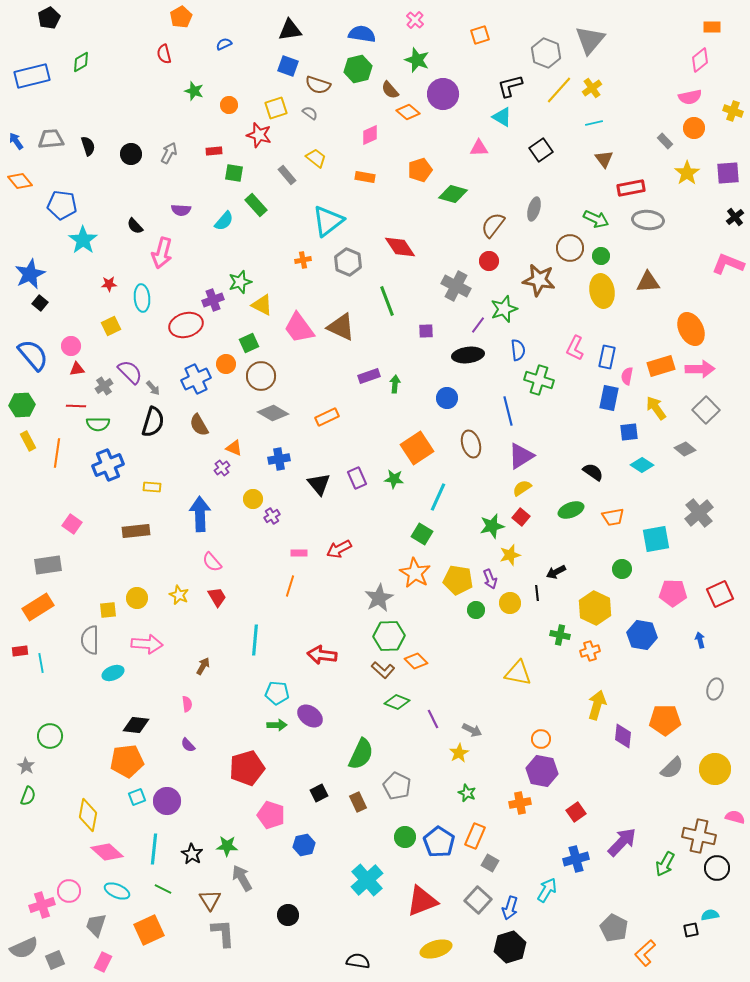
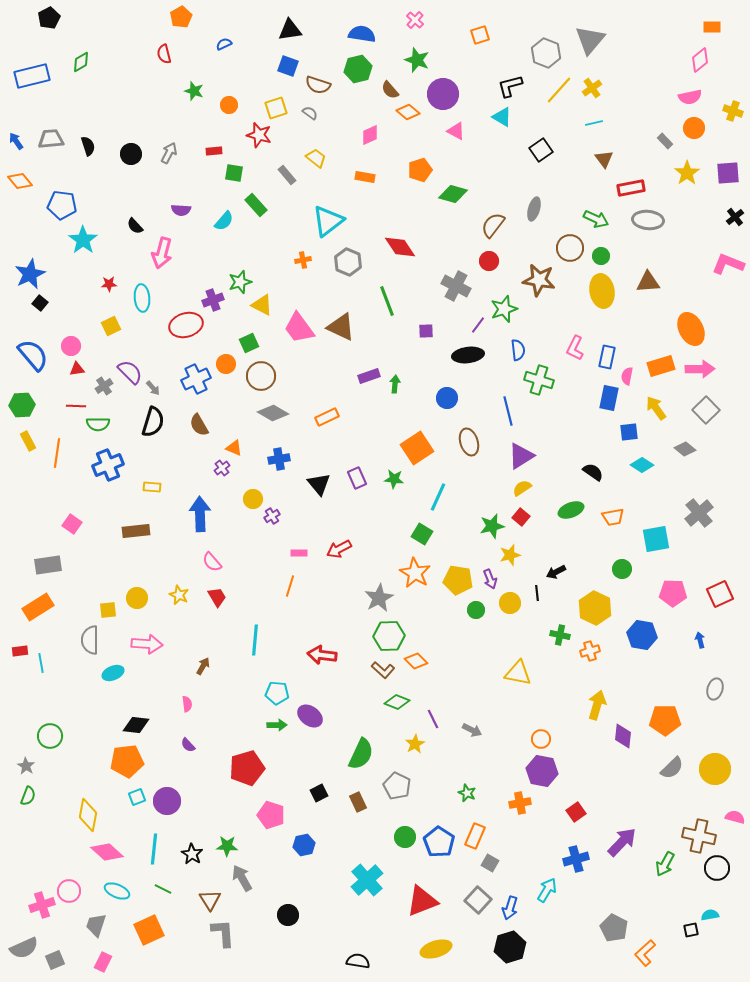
pink triangle at (479, 148): moved 23 px left, 17 px up; rotated 30 degrees clockwise
brown ellipse at (471, 444): moved 2 px left, 2 px up
yellow star at (459, 753): moved 44 px left, 9 px up
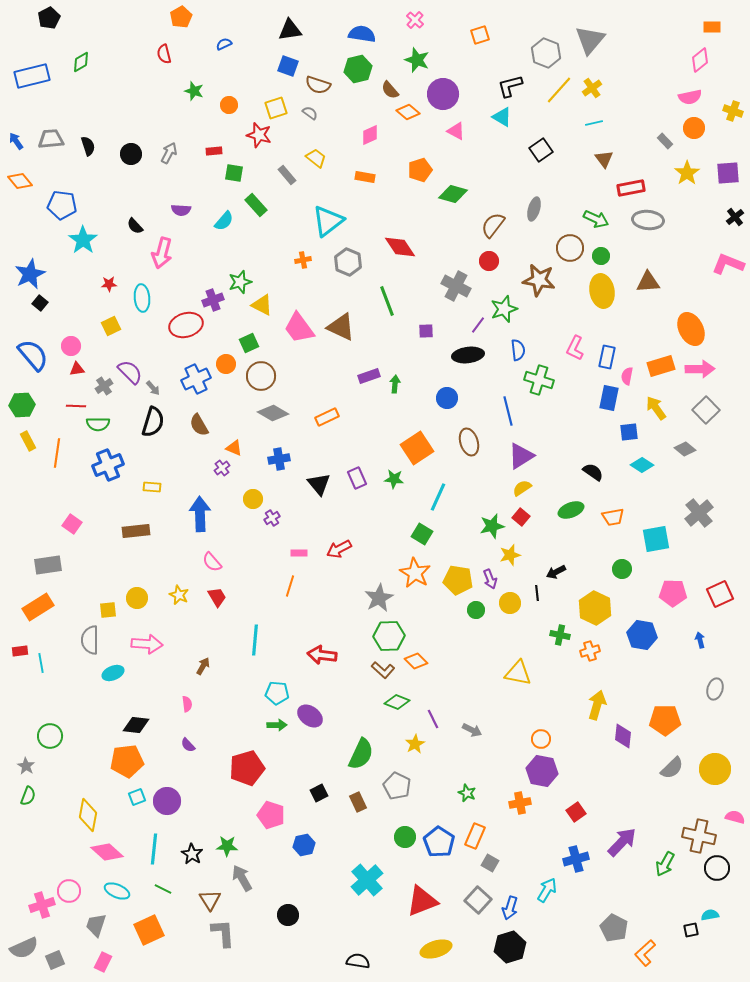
purple cross at (272, 516): moved 2 px down
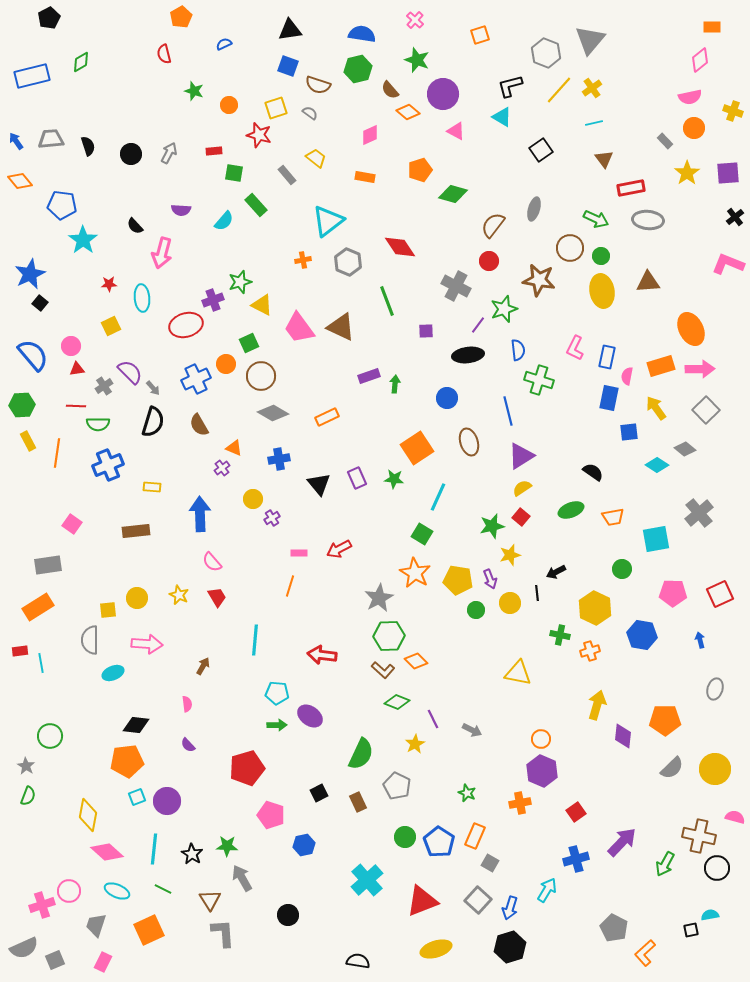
cyan diamond at (642, 465): moved 15 px right
purple hexagon at (542, 771): rotated 12 degrees clockwise
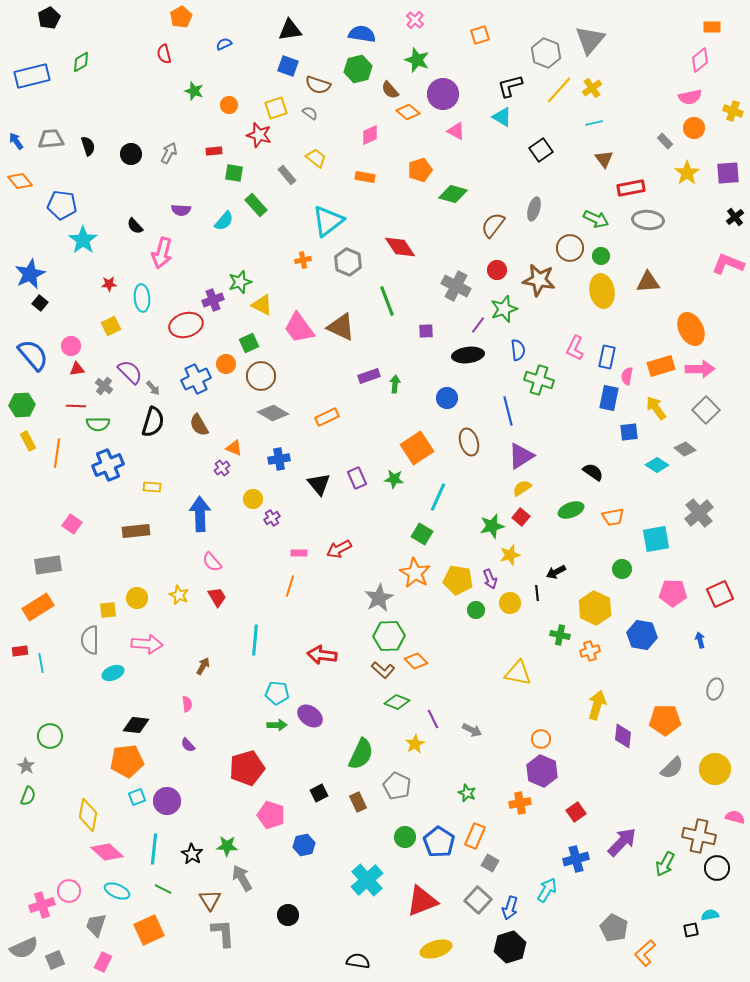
red circle at (489, 261): moved 8 px right, 9 px down
gray cross at (104, 386): rotated 18 degrees counterclockwise
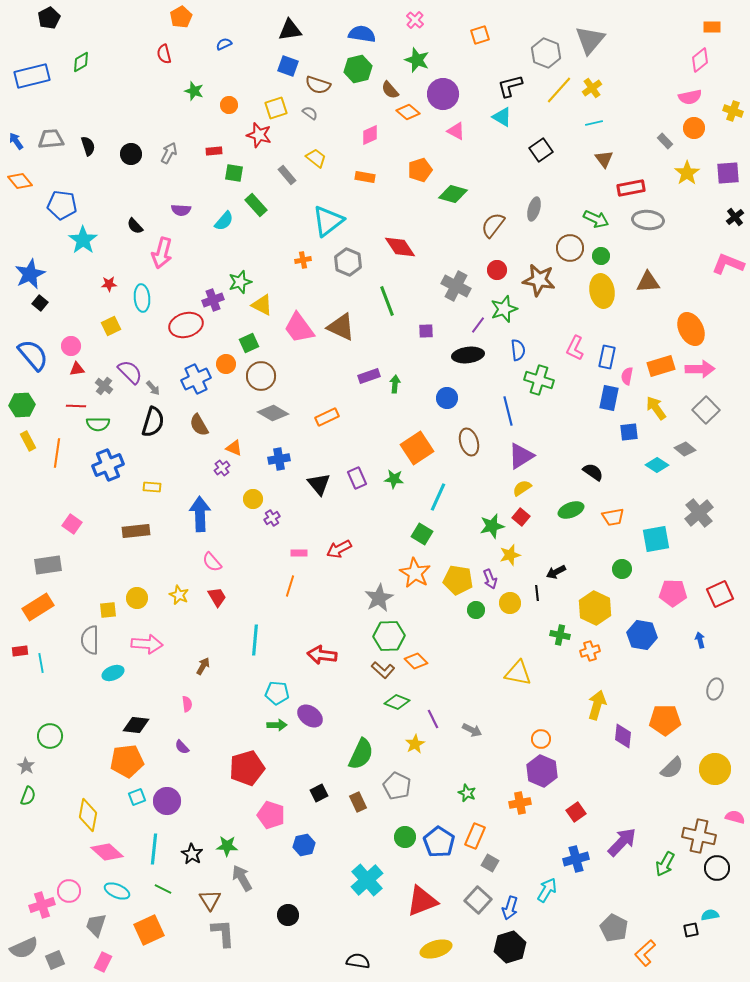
purple semicircle at (188, 745): moved 6 px left, 2 px down
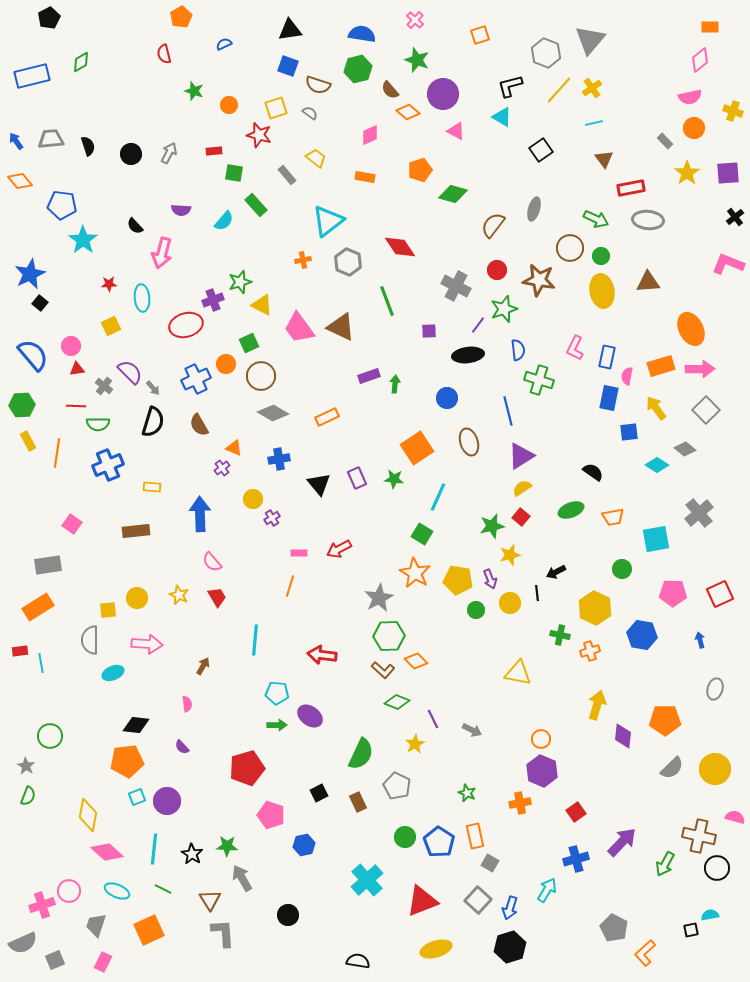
orange rectangle at (712, 27): moved 2 px left
purple square at (426, 331): moved 3 px right
orange rectangle at (475, 836): rotated 35 degrees counterclockwise
gray semicircle at (24, 948): moved 1 px left, 5 px up
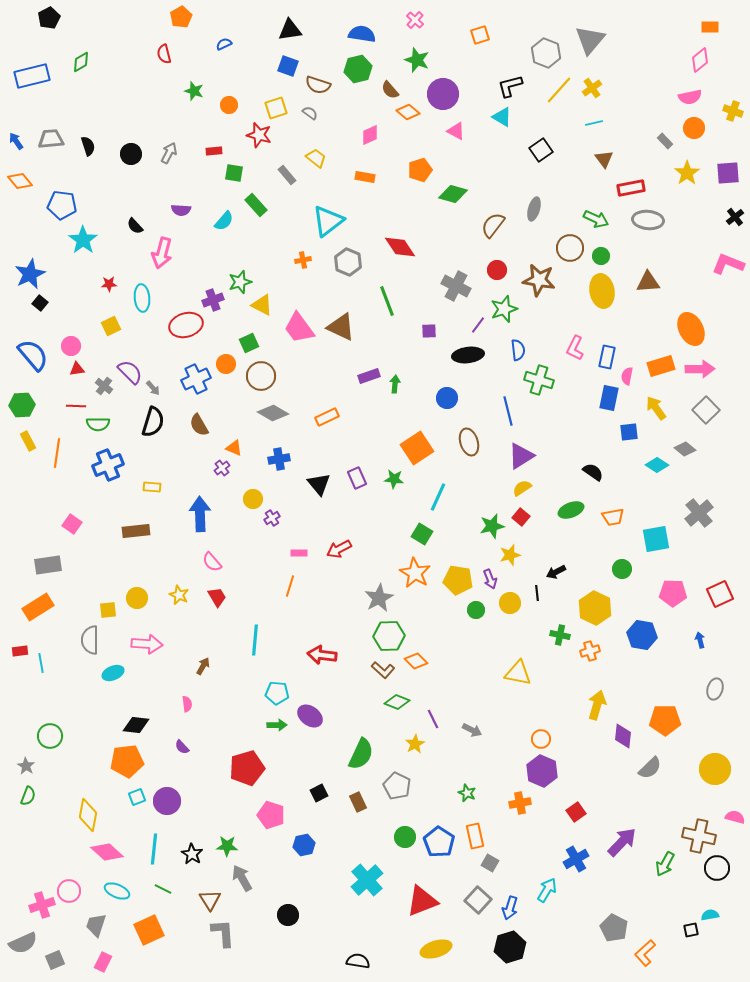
gray semicircle at (672, 768): moved 22 px left
blue cross at (576, 859): rotated 15 degrees counterclockwise
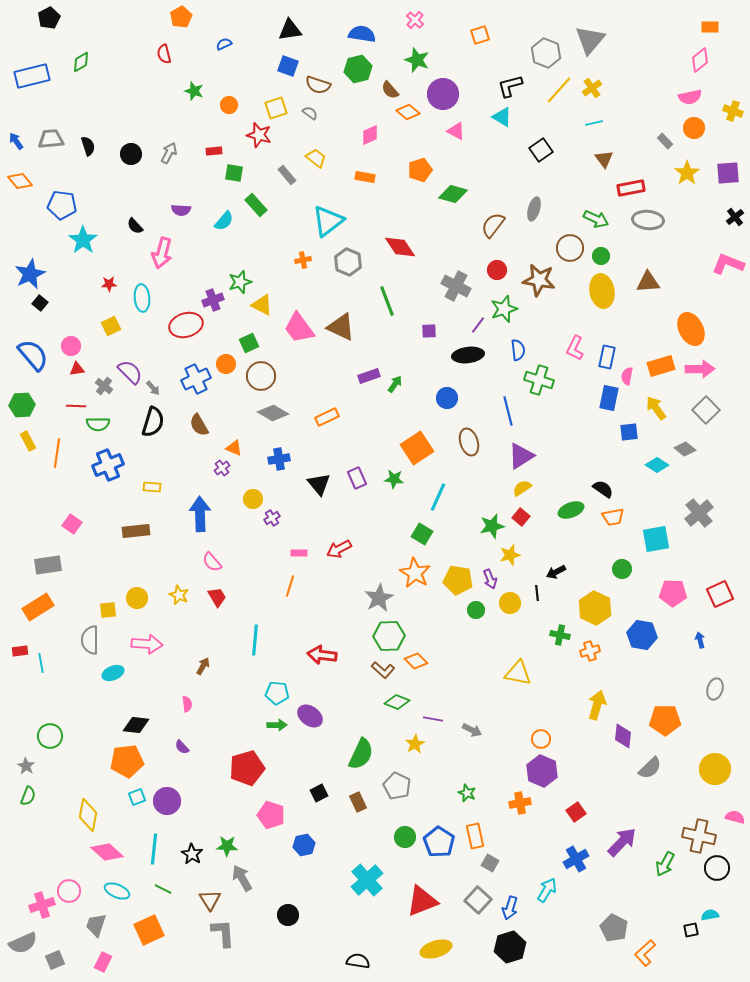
green arrow at (395, 384): rotated 30 degrees clockwise
black semicircle at (593, 472): moved 10 px right, 17 px down
purple line at (433, 719): rotated 54 degrees counterclockwise
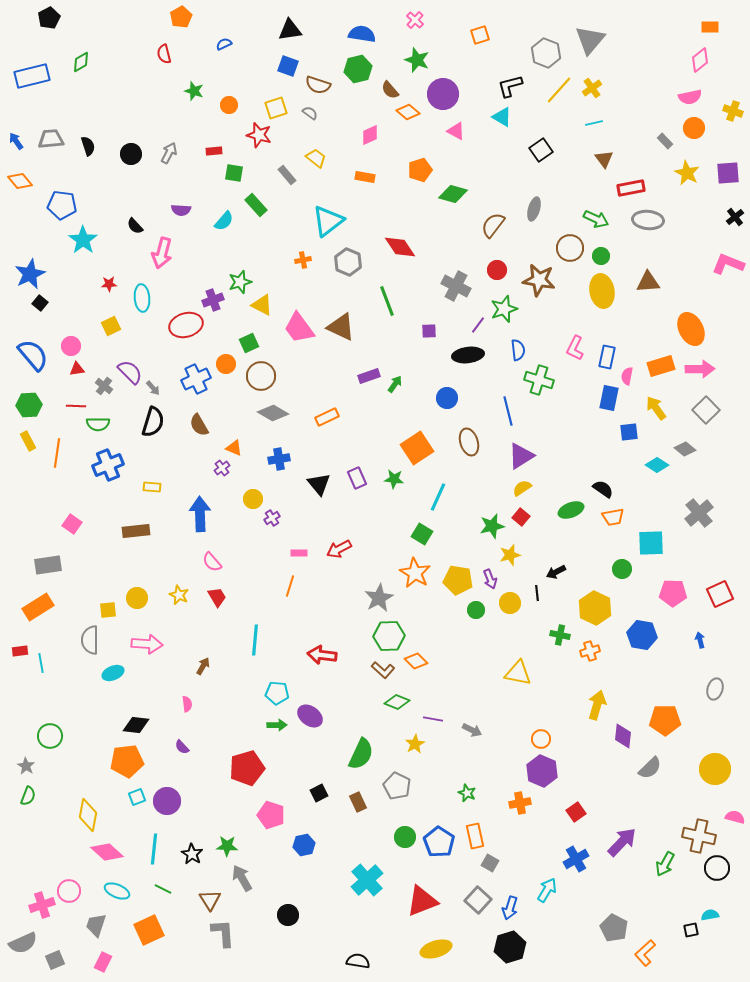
yellow star at (687, 173): rotated 10 degrees counterclockwise
green hexagon at (22, 405): moved 7 px right
cyan square at (656, 539): moved 5 px left, 4 px down; rotated 8 degrees clockwise
